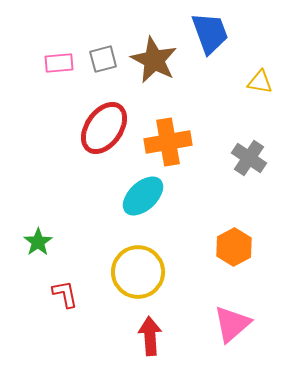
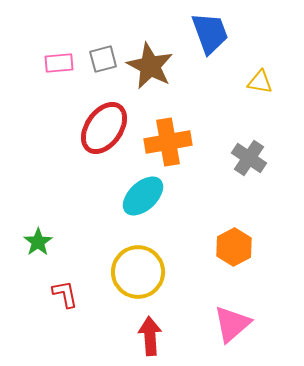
brown star: moved 4 px left, 6 px down
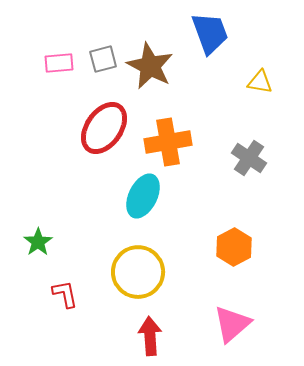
cyan ellipse: rotated 21 degrees counterclockwise
